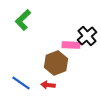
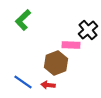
black cross: moved 1 px right, 6 px up
blue line: moved 2 px right, 1 px up
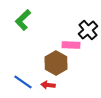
brown hexagon: rotated 10 degrees counterclockwise
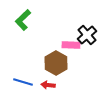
black cross: moved 1 px left, 5 px down
blue line: rotated 18 degrees counterclockwise
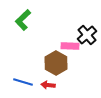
pink rectangle: moved 1 px left, 1 px down
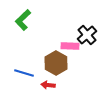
blue line: moved 1 px right, 9 px up
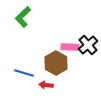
green L-shape: moved 3 px up
black cross: moved 1 px right, 10 px down
pink rectangle: moved 1 px down
red arrow: moved 2 px left
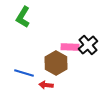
green L-shape: rotated 15 degrees counterclockwise
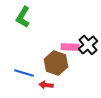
brown hexagon: rotated 10 degrees counterclockwise
